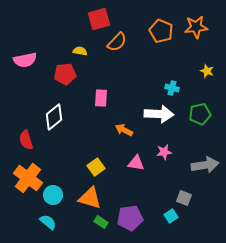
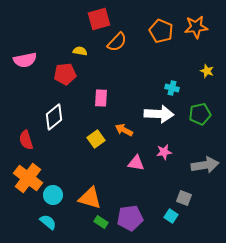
yellow square: moved 28 px up
cyan square: rotated 24 degrees counterclockwise
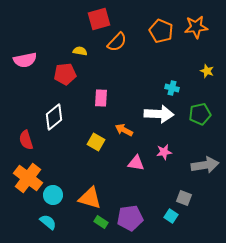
yellow square: moved 3 px down; rotated 24 degrees counterclockwise
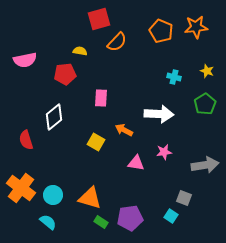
cyan cross: moved 2 px right, 11 px up
green pentagon: moved 5 px right, 10 px up; rotated 20 degrees counterclockwise
orange cross: moved 7 px left, 10 px down
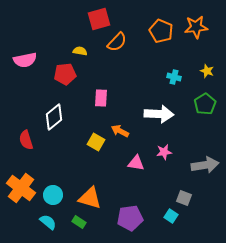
orange arrow: moved 4 px left, 1 px down
green rectangle: moved 22 px left
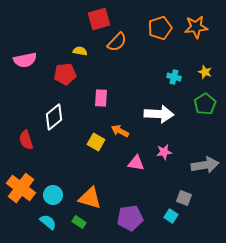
orange pentagon: moved 1 px left, 3 px up; rotated 30 degrees clockwise
yellow star: moved 2 px left, 1 px down
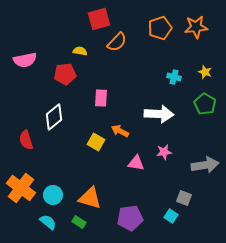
green pentagon: rotated 10 degrees counterclockwise
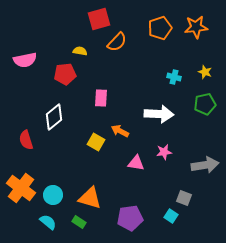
green pentagon: rotated 30 degrees clockwise
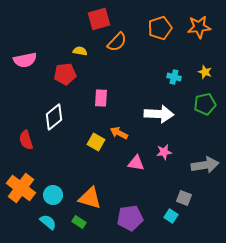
orange star: moved 3 px right
orange arrow: moved 1 px left, 2 px down
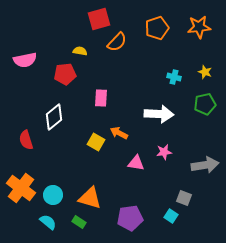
orange pentagon: moved 3 px left
